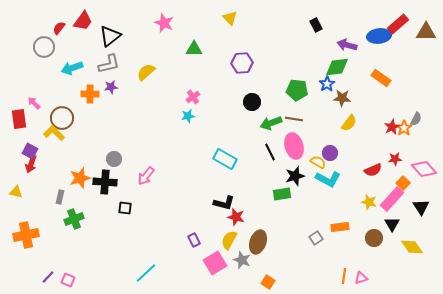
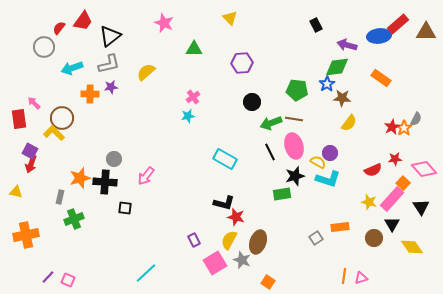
cyan L-shape at (328, 179): rotated 10 degrees counterclockwise
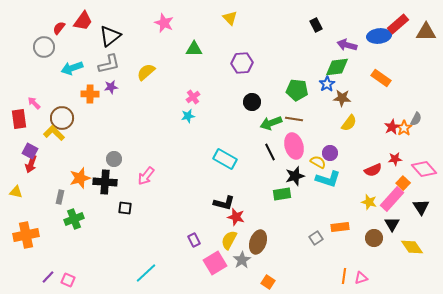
gray star at (242, 260): rotated 18 degrees clockwise
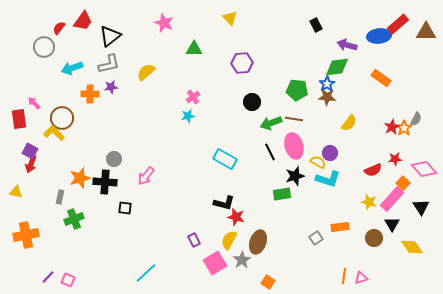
brown star at (342, 98): moved 15 px left, 1 px up
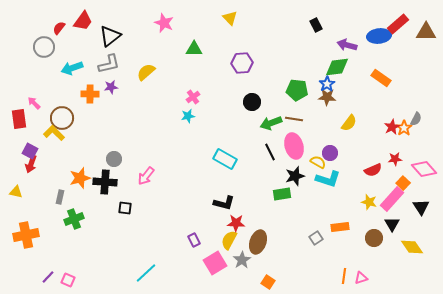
red star at (236, 217): moved 6 px down; rotated 12 degrees counterclockwise
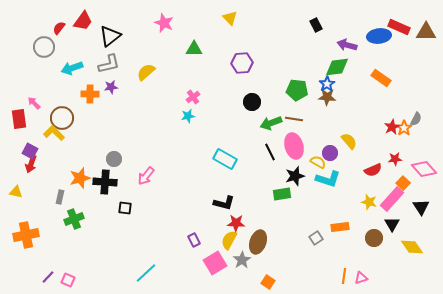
red rectangle at (398, 24): moved 1 px right, 3 px down; rotated 65 degrees clockwise
yellow semicircle at (349, 123): moved 18 px down; rotated 78 degrees counterclockwise
